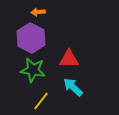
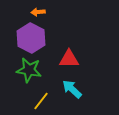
green star: moved 4 px left
cyan arrow: moved 1 px left, 2 px down
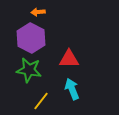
cyan arrow: rotated 25 degrees clockwise
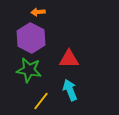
cyan arrow: moved 2 px left, 1 px down
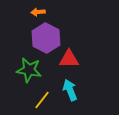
purple hexagon: moved 15 px right
yellow line: moved 1 px right, 1 px up
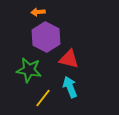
purple hexagon: moved 1 px up
red triangle: rotated 15 degrees clockwise
cyan arrow: moved 3 px up
yellow line: moved 1 px right, 2 px up
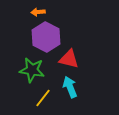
green star: moved 3 px right
